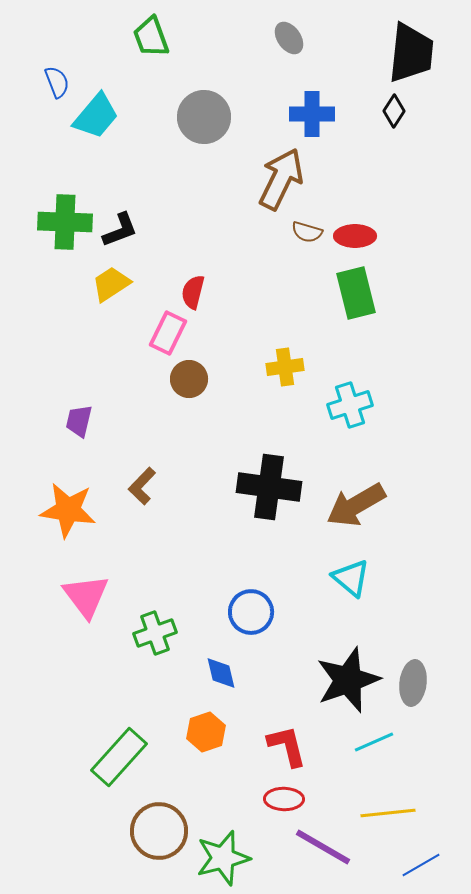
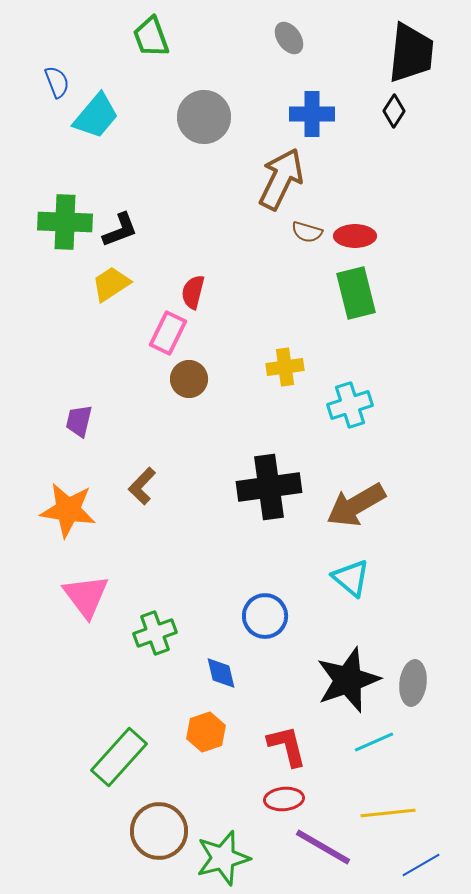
black cross at (269, 487): rotated 16 degrees counterclockwise
blue circle at (251, 612): moved 14 px right, 4 px down
red ellipse at (284, 799): rotated 6 degrees counterclockwise
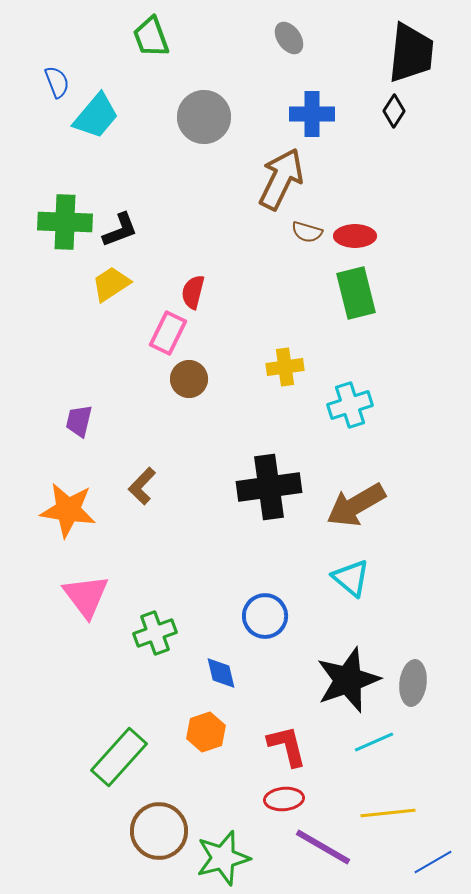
blue line at (421, 865): moved 12 px right, 3 px up
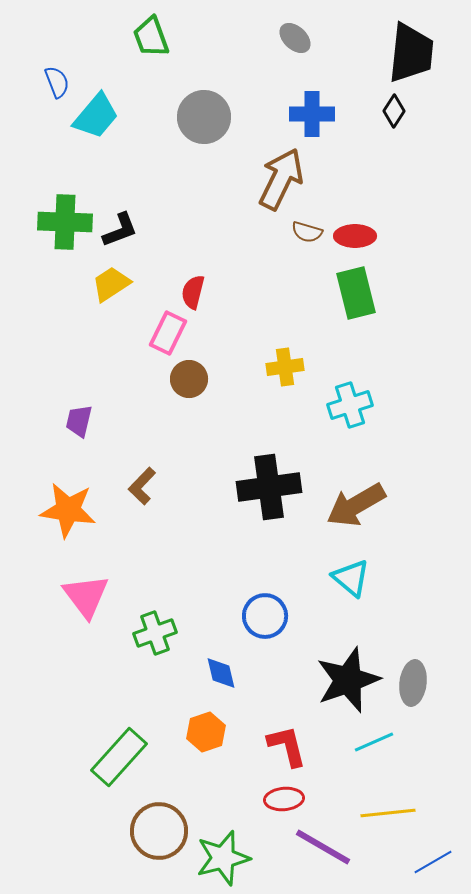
gray ellipse at (289, 38): moved 6 px right; rotated 12 degrees counterclockwise
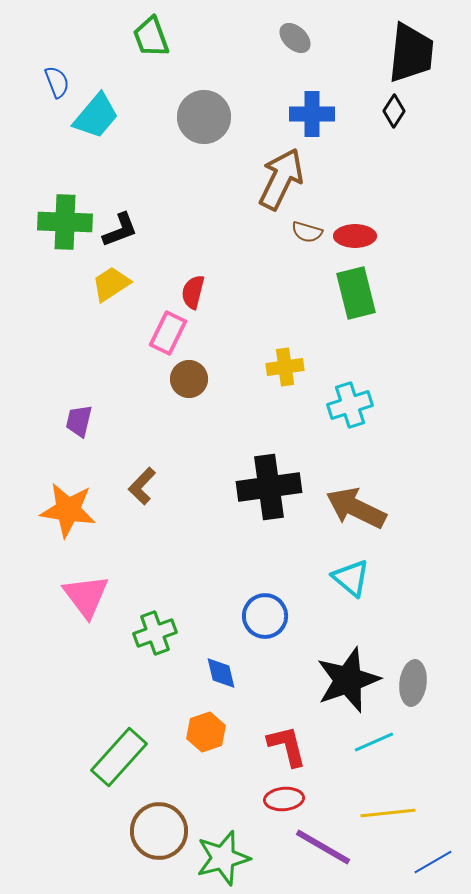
brown arrow at (356, 505): moved 3 px down; rotated 56 degrees clockwise
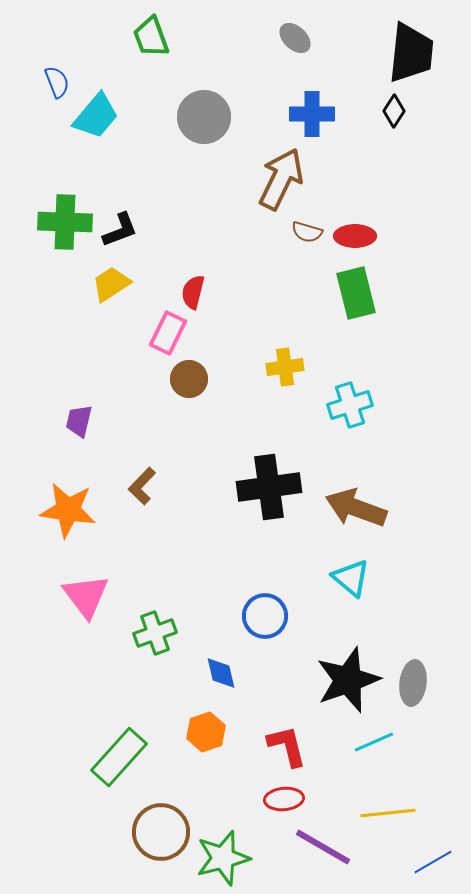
brown arrow at (356, 508): rotated 6 degrees counterclockwise
brown circle at (159, 831): moved 2 px right, 1 px down
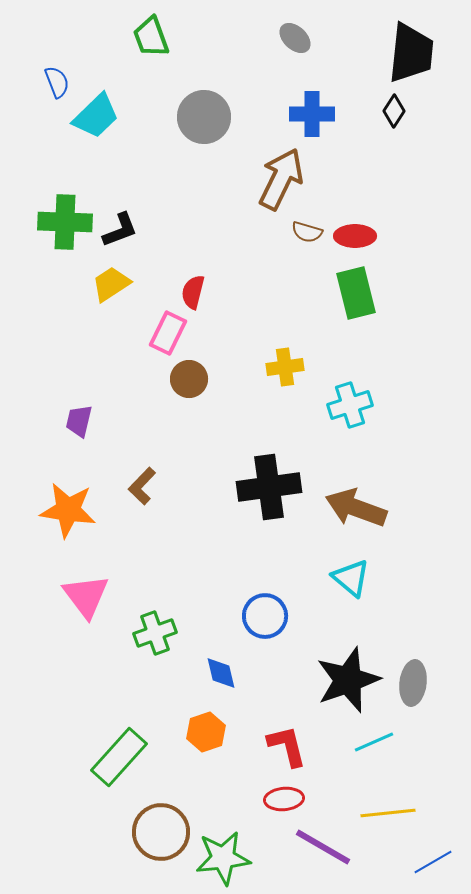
cyan trapezoid at (96, 116): rotated 6 degrees clockwise
green star at (223, 858): rotated 8 degrees clockwise
